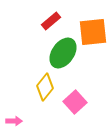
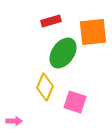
red rectangle: rotated 24 degrees clockwise
yellow diamond: rotated 16 degrees counterclockwise
pink square: rotated 30 degrees counterclockwise
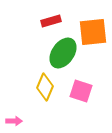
pink square: moved 6 px right, 11 px up
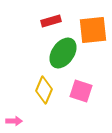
orange square: moved 2 px up
yellow diamond: moved 1 px left, 3 px down
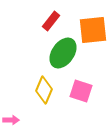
red rectangle: rotated 36 degrees counterclockwise
pink arrow: moved 3 px left, 1 px up
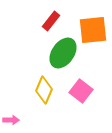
pink square: rotated 20 degrees clockwise
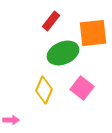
orange square: moved 3 px down
green ellipse: rotated 32 degrees clockwise
pink square: moved 1 px right, 3 px up
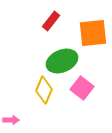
green ellipse: moved 1 px left, 8 px down
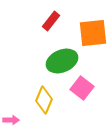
yellow diamond: moved 10 px down
